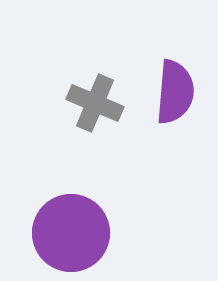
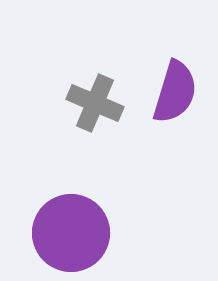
purple semicircle: rotated 12 degrees clockwise
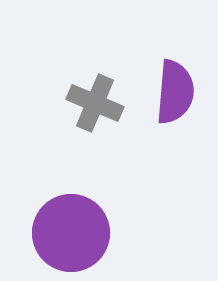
purple semicircle: rotated 12 degrees counterclockwise
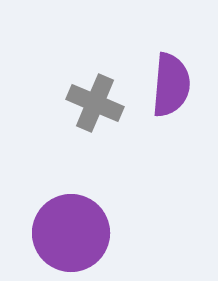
purple semicircle: moved 4 px left, 7 px up
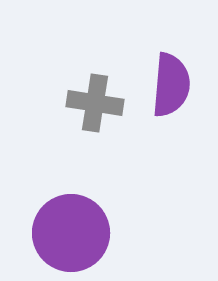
gray cross: rotated 14 degrees counterclockwise
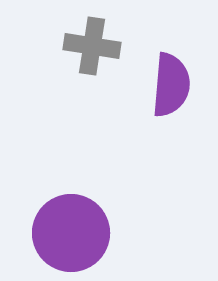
gray cross: moved 3 px left, 57 px up
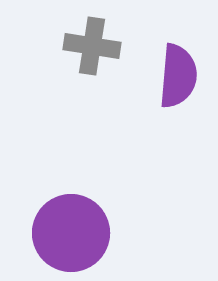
purple semicircle: moved 7 px right, 9 px up
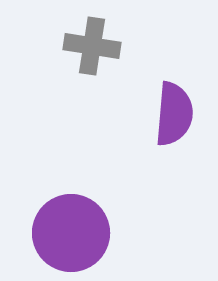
purple semicircle: moved 4 px left, 38 px down
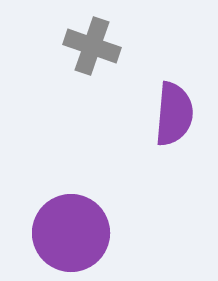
gray cross: rotated 10 degrees clockwise
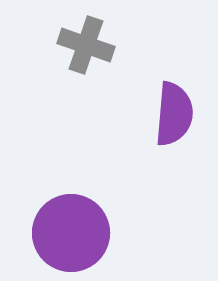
gray cross: moved 6 px left, 1 px up
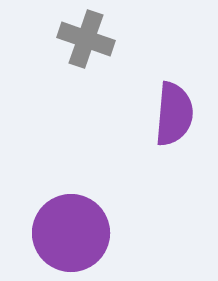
gray cross: moved 6 px up
